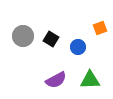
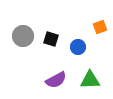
orange square: moved 1 px up
black square: rotated 14 degrees counterclockwise
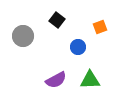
black square: moved 6 px right, 19 px up; rotated 21 degrees clockwise
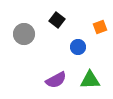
gray circle: moved 1 px right, 2 px up
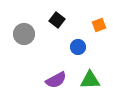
orange square: moved 1 px left, 2 px up
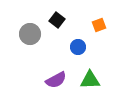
gray circle: moved 6 px right
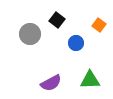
orange square: rotated 32 degrees counterclockwise
blue circle: moved 2 px left, 4 px up
purple semicircle: moved 5 px left, 3 px down
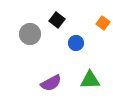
orange square: moved 4 px right, 2 px up
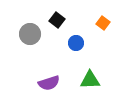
purple semicircle: moved 2 px left; rotated 10 degrees clockwise
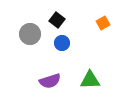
orange square: rotated 24 degrees clockwise
blue circle: moved 14 px left
purple semicircle: moved 1 px right, 2 px up
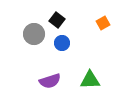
gray circle: moved 4 px right
